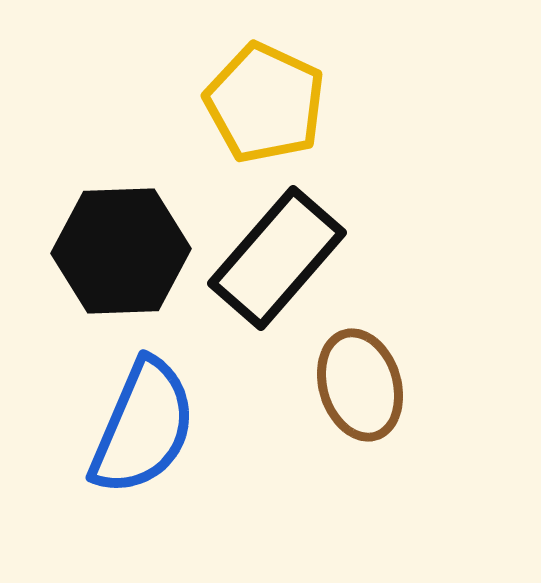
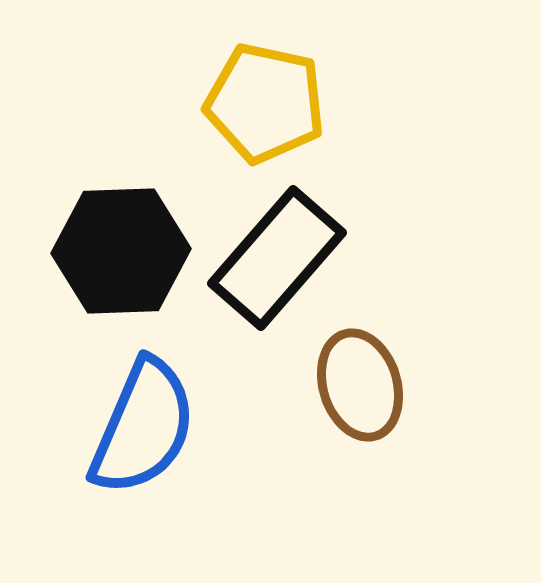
yellow pentagon: rotated 13 degrees counterclockwise
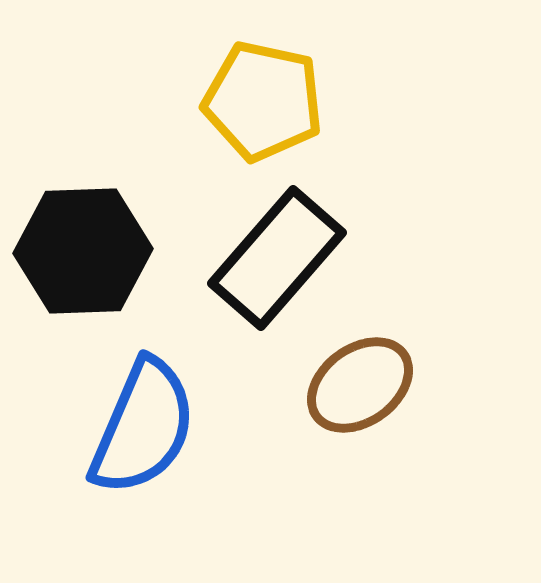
yellow pentagon: moved 2 px left, 2 px up
black hexagon: moved 38 px left
brown ellipse: rotated 71 degrees clockwise
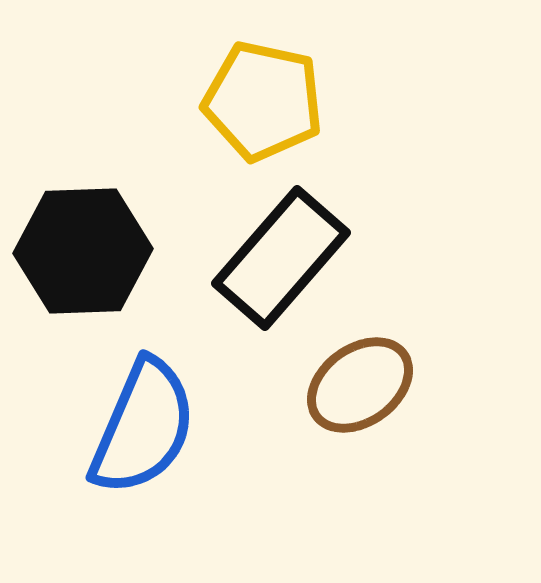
black rectangle: moved 4 px right
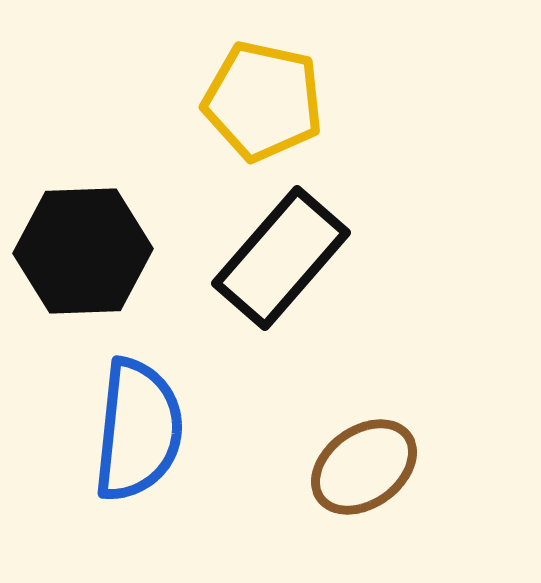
brown ellipse: moved 4 px right, 82 px down
blue semicircle: moved 5 px left, 3 px down; rotated 17 degrees counterclockwise
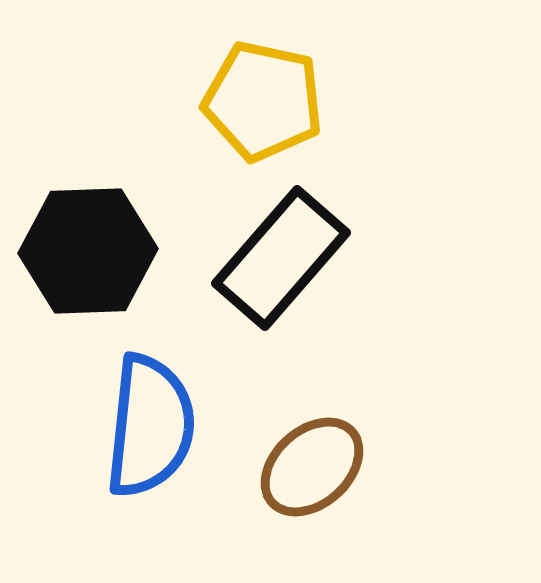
black hexagon: moved 5 px right
blue semicircle: moved 12 px right, 4 px up
brown ellipse: moved 52 px left; rotated 6 degrees counterclockwise
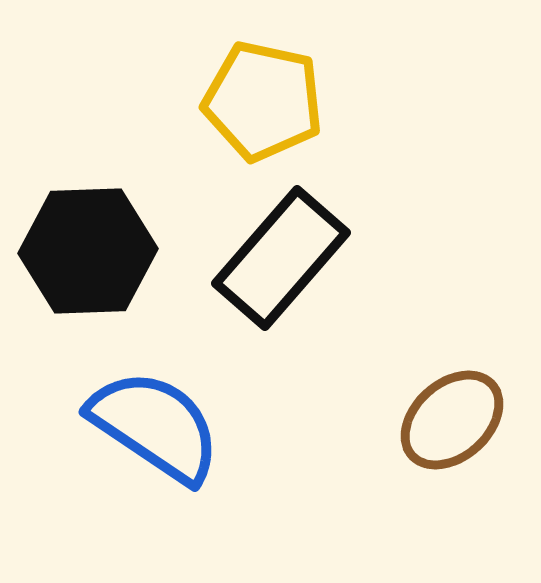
blue semicircle: moved 5 px right; rotated 62 degrees counterclockwise
brown ellipse: moved 140 px right, 47 px up
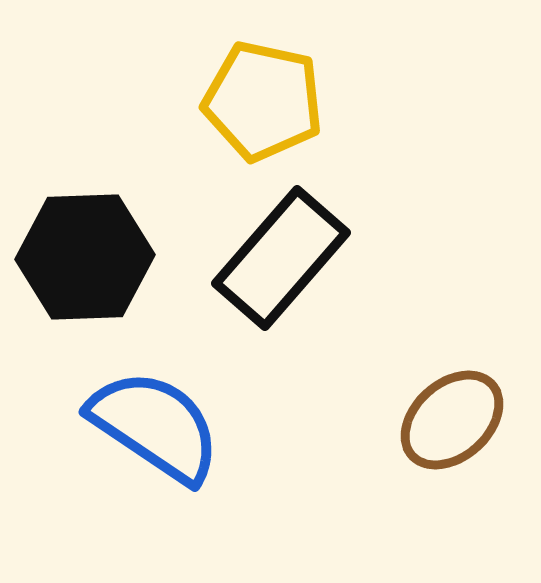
black hexagon: moved 3 px left, 6 px down
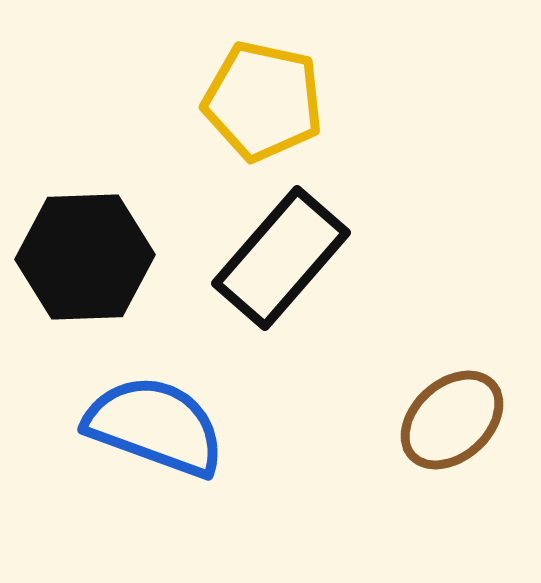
blue semicircle: rotated 14 degrees counterclockwise
